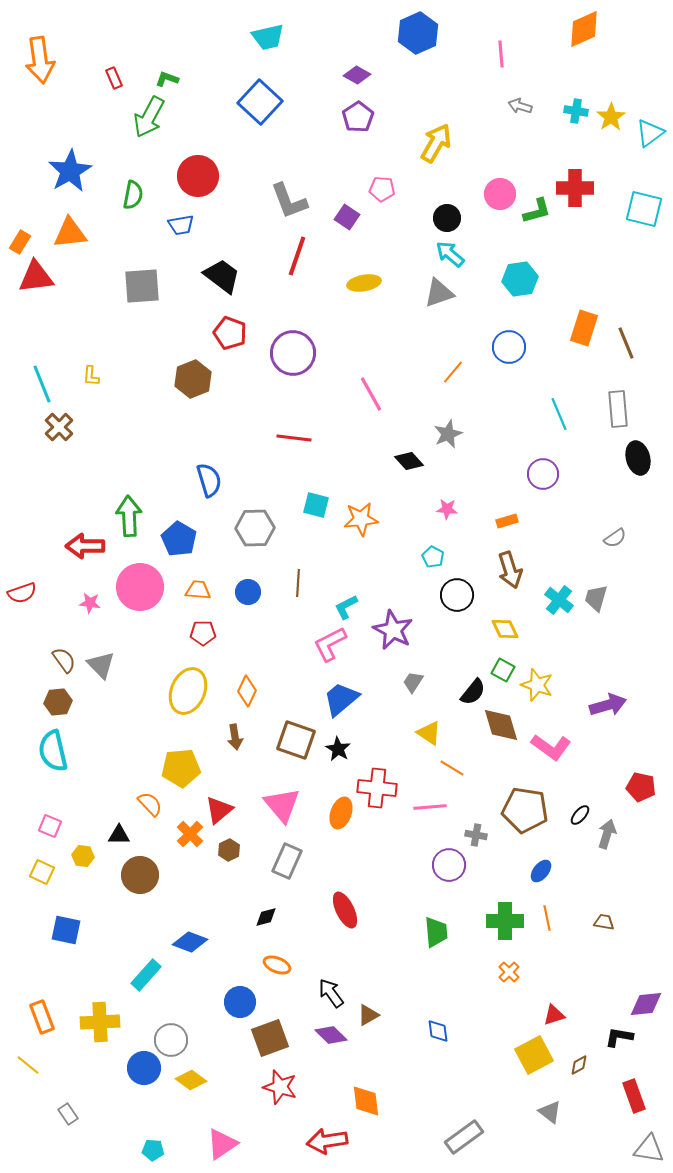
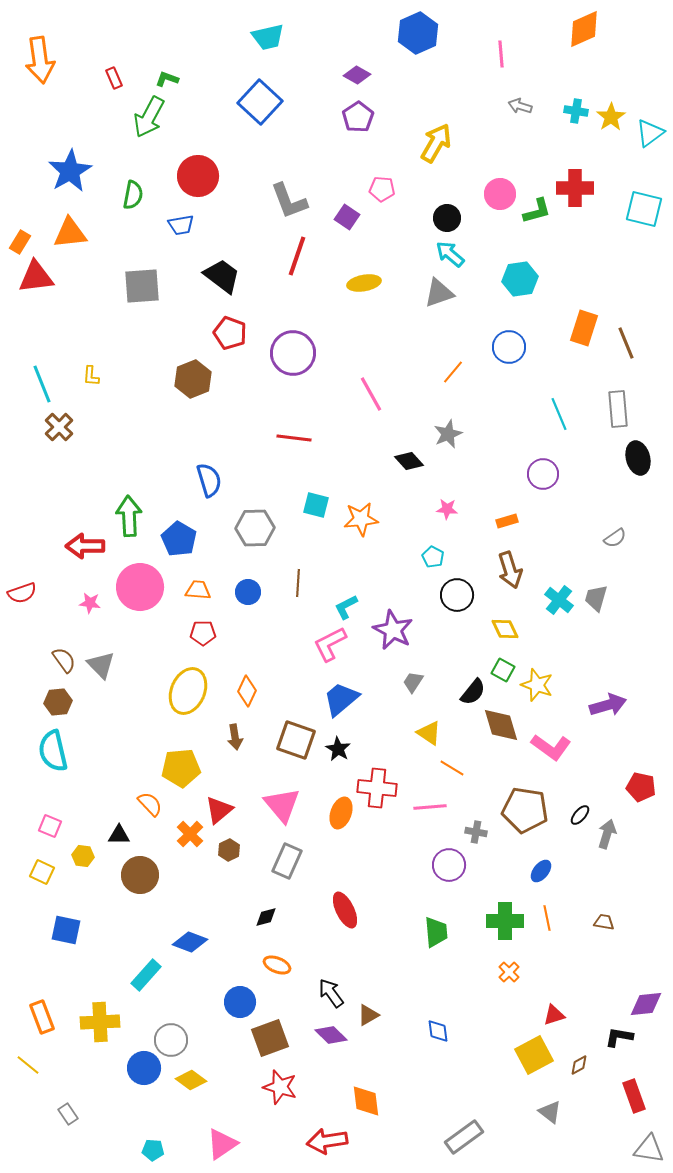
gray cross at (476, 835): moved 3 px up
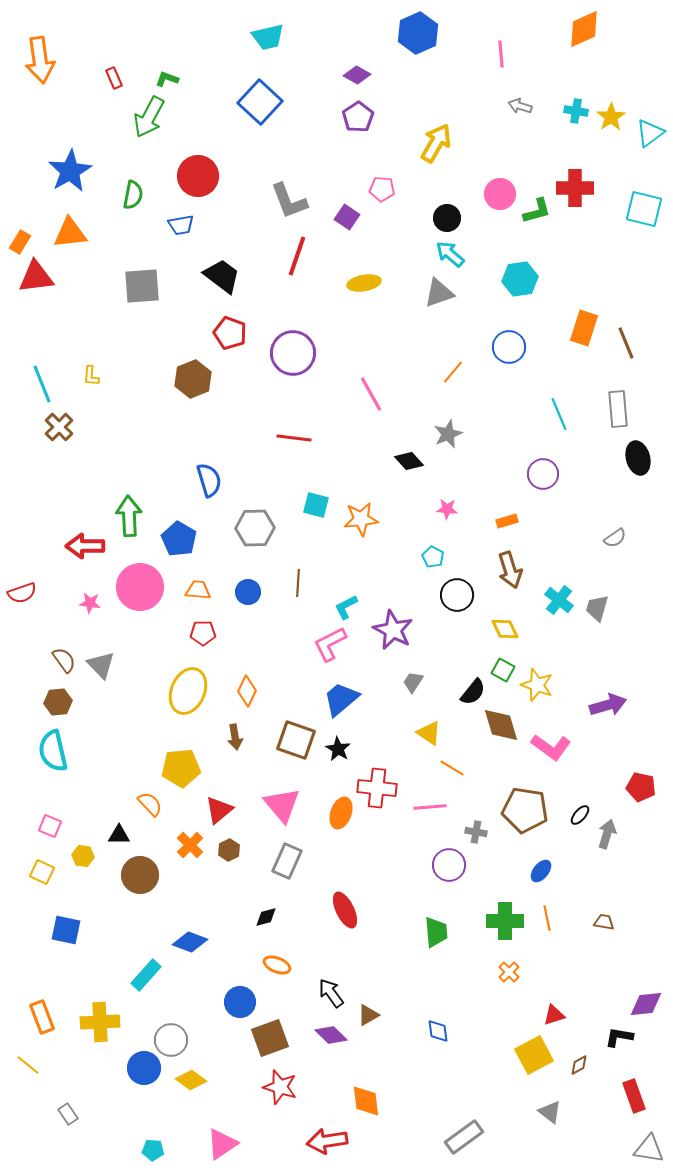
gray trapezoid at (596, 598): moved 1 px right, 10 px down
orange cross at (190, 834): moved 11 px down
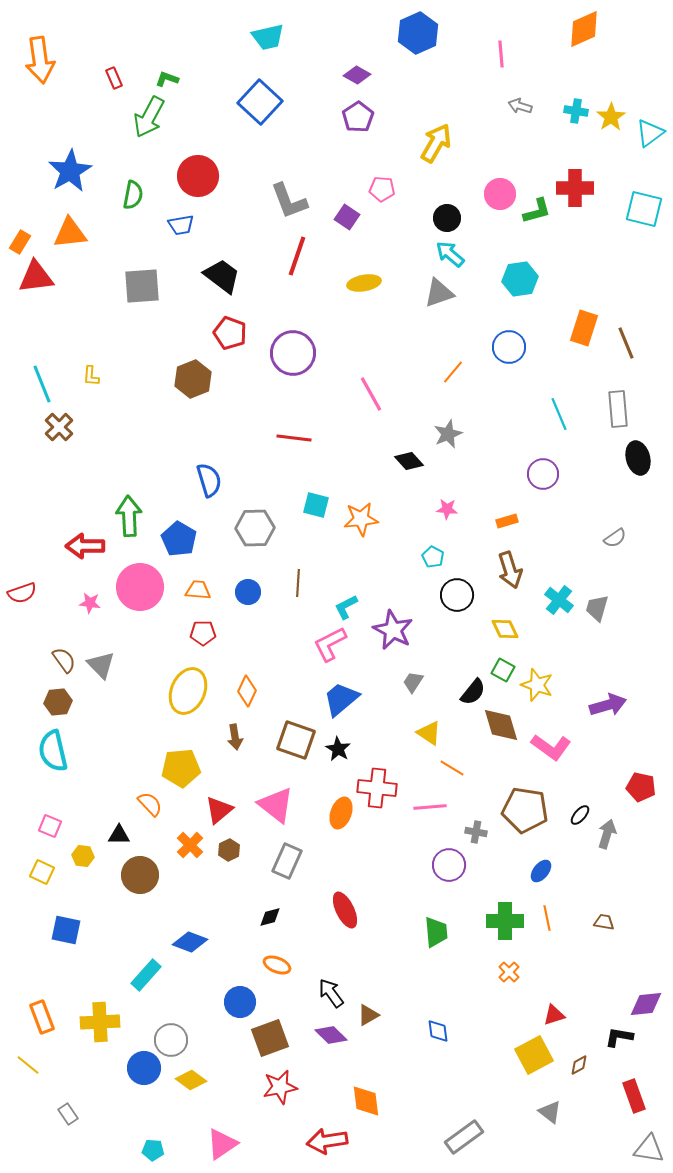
pink triangle at (282, 805): moved 6 px left; rotated 12 degrees counterclockwise
black diamond at (266, 917): moved 4 px right
red star at (280, 1087): rotated 28 degrees counterclockwise
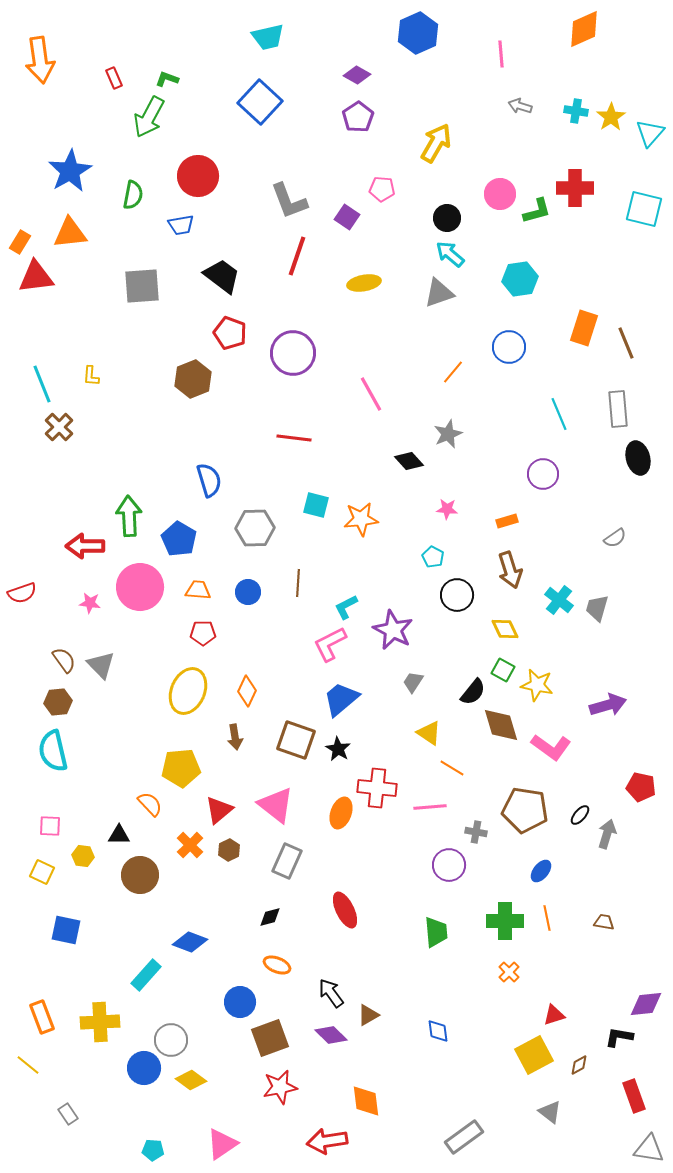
cyan triangle at (650, 133): rotated 12 degrees counterclockwise
yellow star at (537, 685): rotated 8 degrees counterclockwise
pink square at (50, 826): rotated 20 degrees counterclockwise
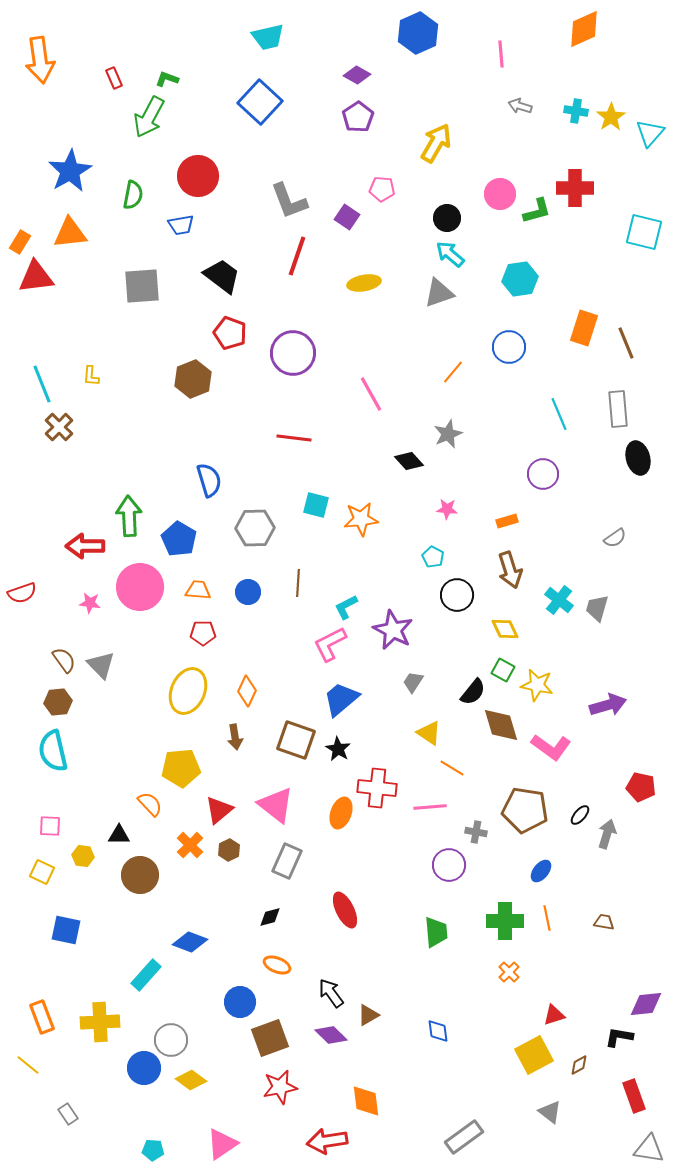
cyan square at (644, 209): moved 23 px down
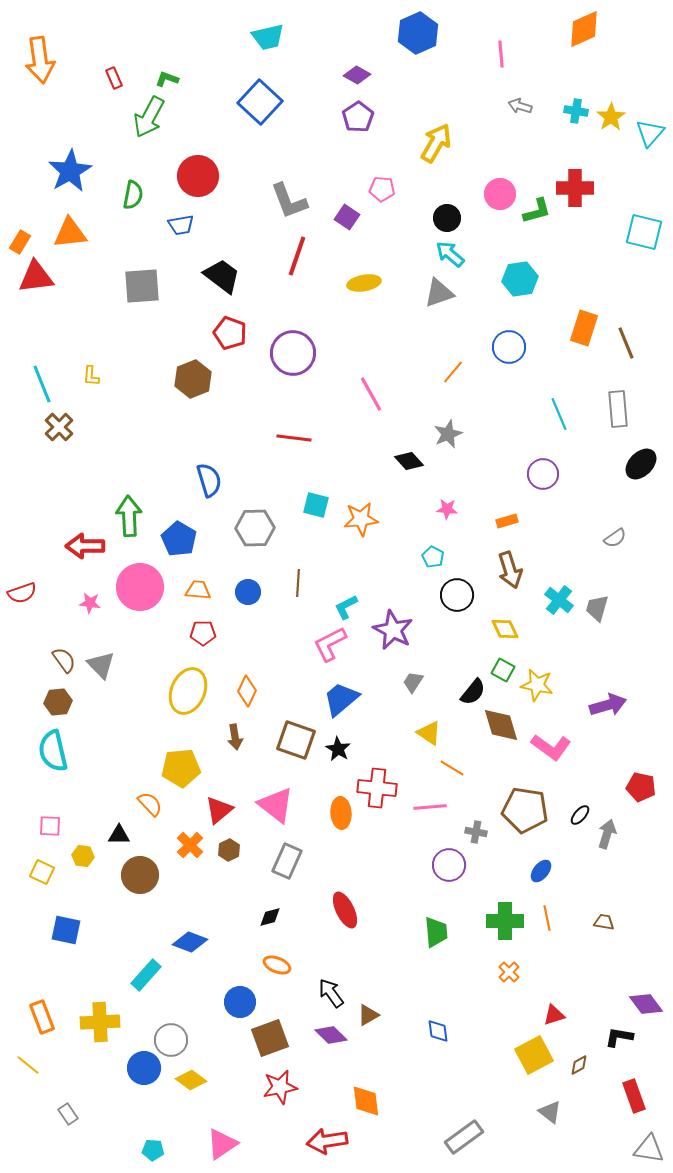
black ellipse at (638, 458): moved 3 px right, 6 px down; rotated 60 degrees clockwise
orange ellipse at (341, 813): rotated 24 degrees counterclockwise
purple diamond at (646, 1004): rotated 60 degrees clockwise
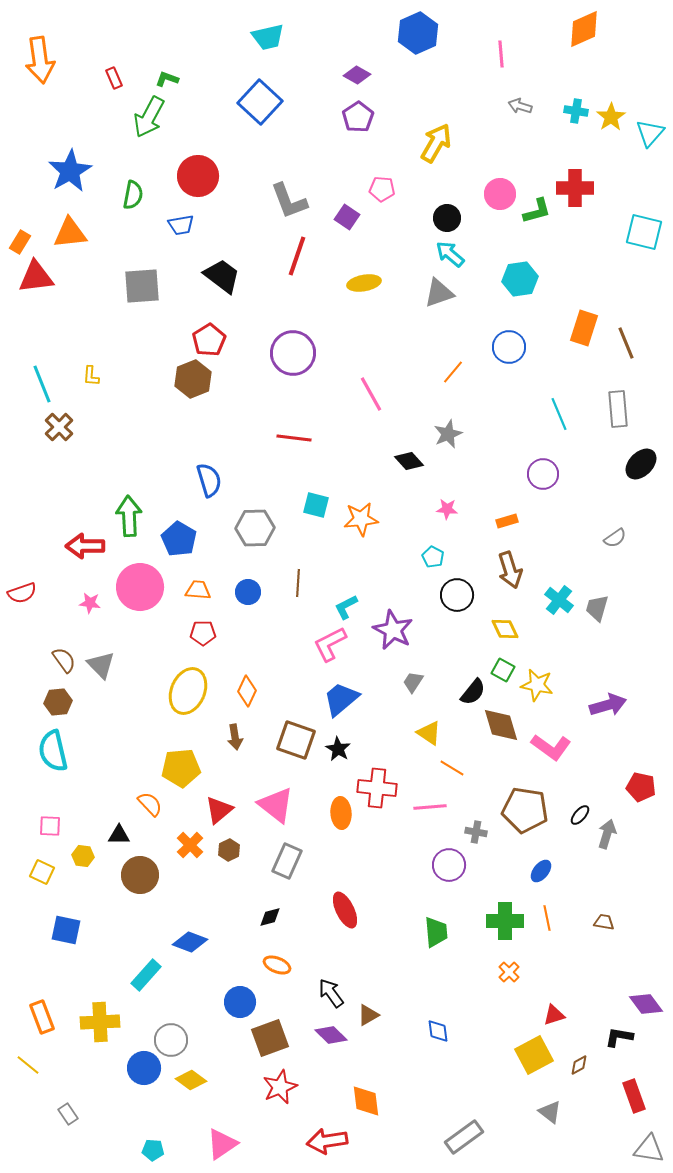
red pentagon at (230, 333): moved 21 px left, 7 px down; rotated 20 degrees clockwise
red star at (280, 1087): rotated 12 degrees counterclockwise
